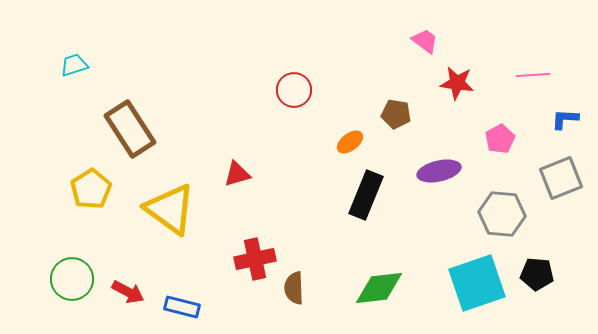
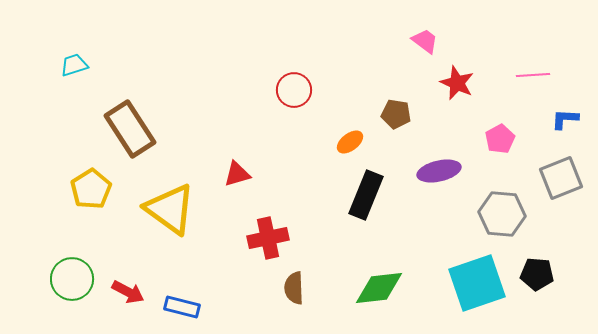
red star: rotated 16 degrees clockwise
red cross: moved 13 px right, 21 px up
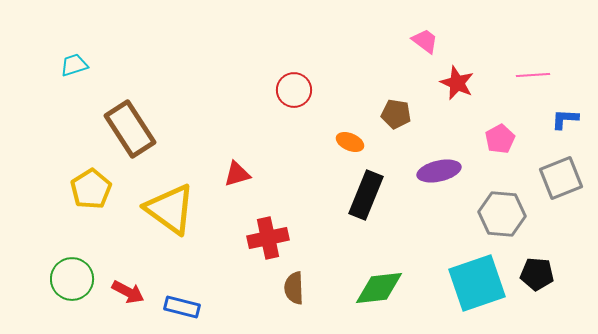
orange ellipse: rotated 60 degrees clockwise
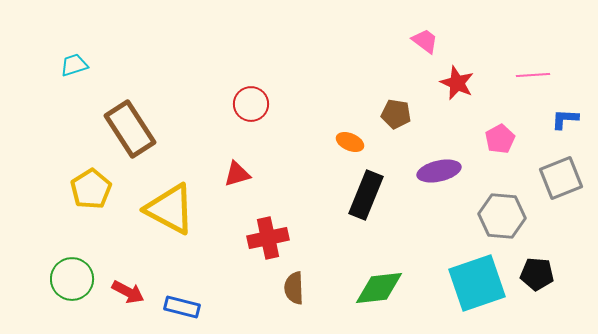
red circle: moved 43 px left, 14 px down
yellow triangle: rotated 8 degrees counterclockwise
gray hexagon: moved 2 px down
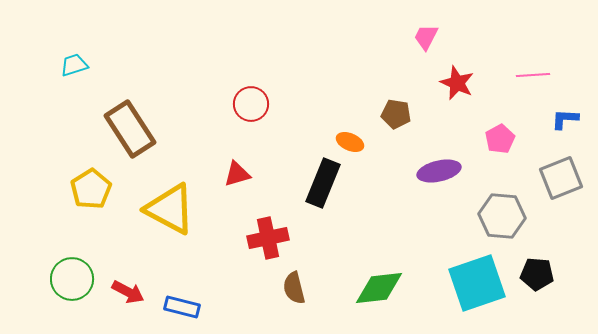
pink trapezoid: moved 1 px right, 4 px up; rotated 100 degrees counterclockwise
black rectangle: moved 43 px left, 12 px up
brown semicircle: rotated 12 degrees counterclockwise
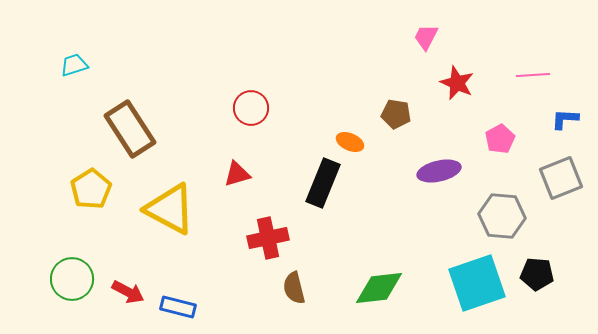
red circle: moved 4 px down
blue rectangle: moved 4 px left
